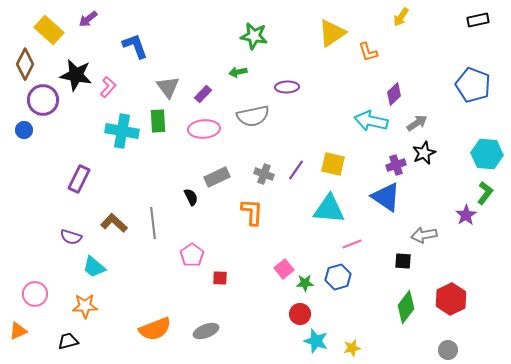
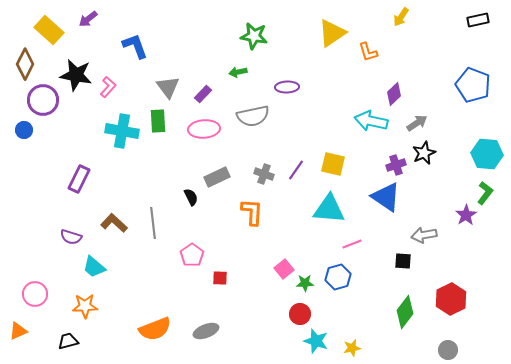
green diamond at (406, 307): moved 1 px left, 5 px down
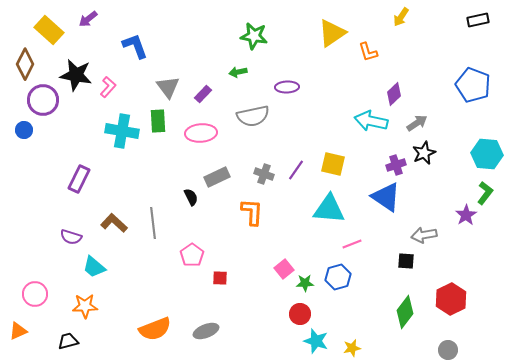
pink ellipse at (204, 129): moved 3 px left, 4 px down
black square at (403, 261): moved 3 px right
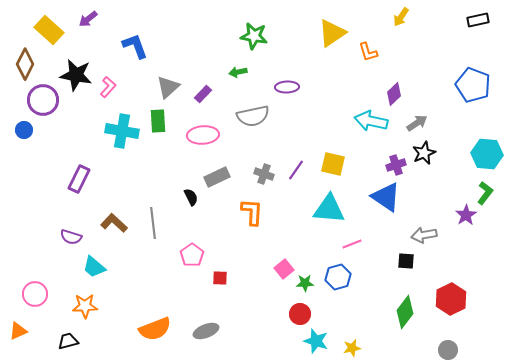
gray triangle at (168, 87): rotated 25 degrees clockwise
pink ellipse at (201, 133): moved 2 px right, 2 px down
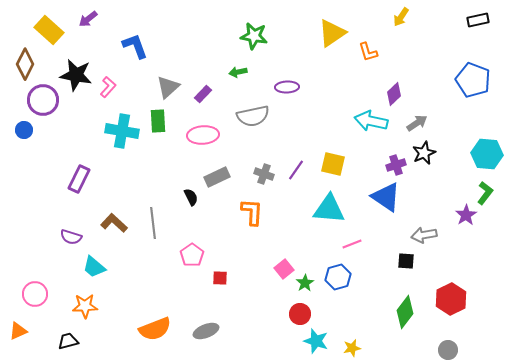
blue pentagon at (473, 85): moved 5 px up
green star at (305, 283): rotated 30 degrees counterclockwise
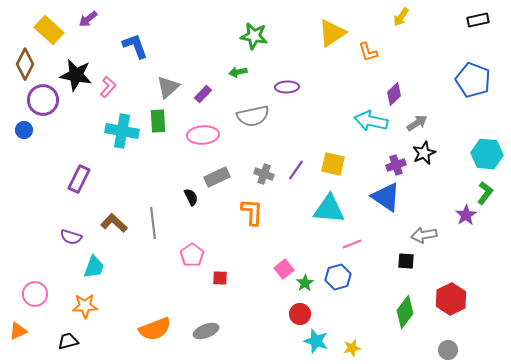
cyan trapezoid at (94, 267): rotated 110 degrees counterclockwise
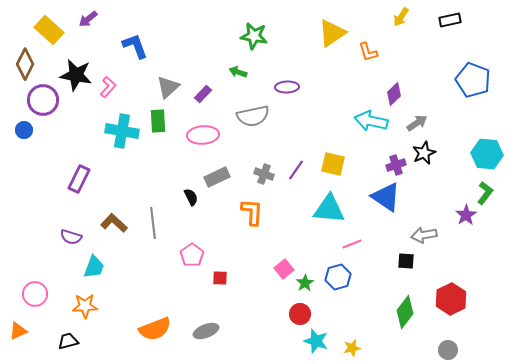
black rectangle at (478, 20): moved 28 px left
green arrow at (238, 72): rotated 30 degrees clockwise
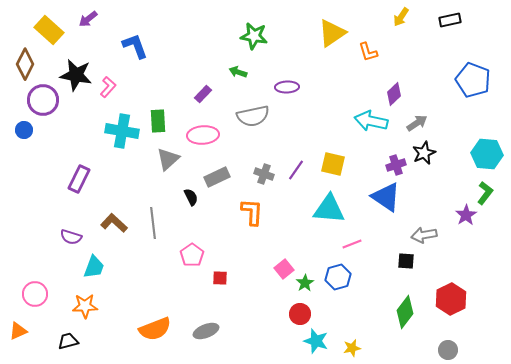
gray triangle at (168, 87): moved 72 px down
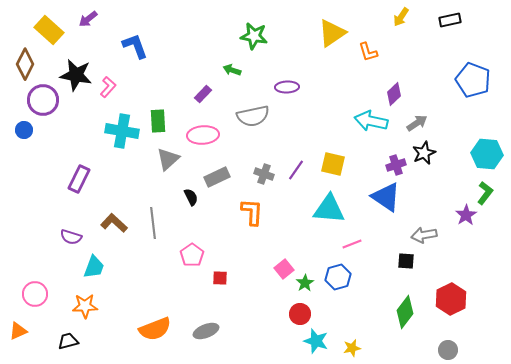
green arrow at (238, 72): moved 6 px left, 2 px up
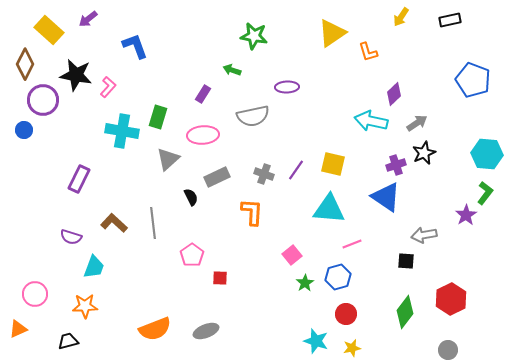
purple rectangle at (203, 94): rotated 12 degrees counterclockwise
green rectangle at (158, 121): moved 4 px up; rotated 20 degrees clockwise
pink square at (284, 269): moved 8 px right, 14 px up
red circle at (300, 314): moved 46 px right
orange triangle at (18, 331): moved 2 px up
